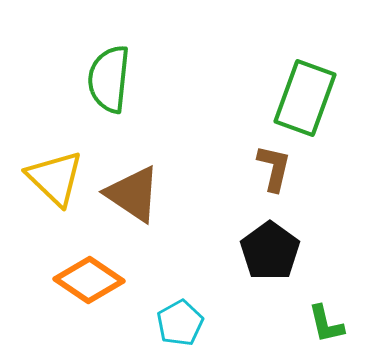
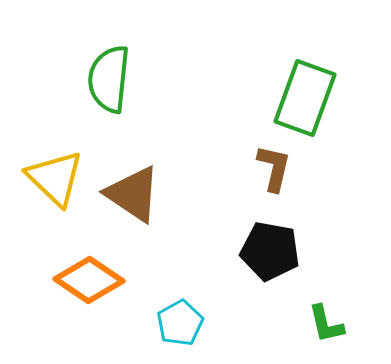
black pentagon: rotated 26 degrees counterclockwise
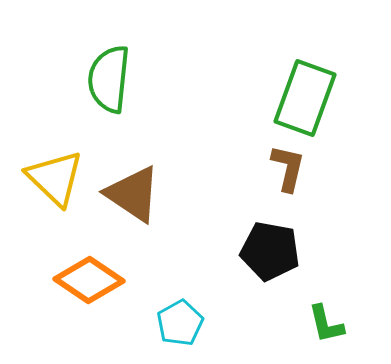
brown L-shape: moved 14 px right
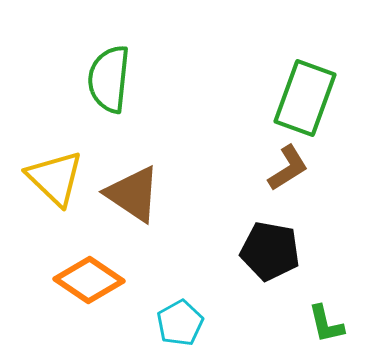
brown L-shape: rotated 45 degrees clockwise
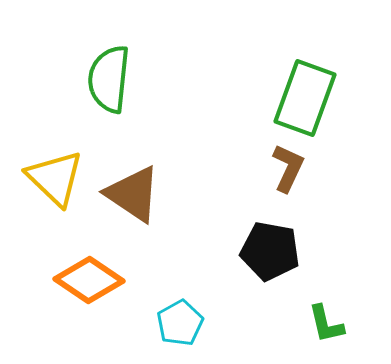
brown L-shape: rotated 33 degrees counterclockwise
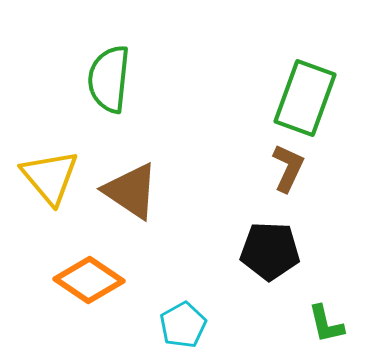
yellow triangle: moved 5 px left, 1 px up; rotated 6 degrees clockwise
brown triangle: moved 2 px left, 3 px up
black pentagon: rotated 8 degrees counterclockwise
cyan pentagon: moved 3 px right, 2 px down
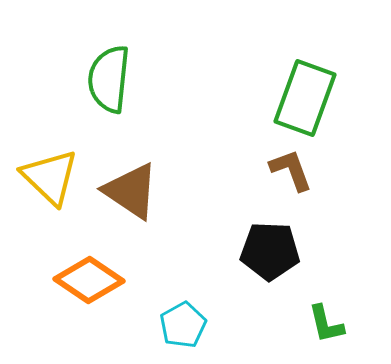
brown L-shape: moved 3 px right, 2 px down; rotated 45 degrees counterclockwise
yellow triangle: rotated 6 degrees counterclockwise
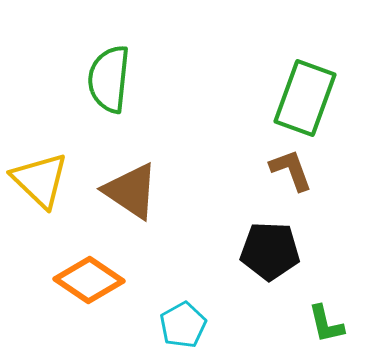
yellow triangle: moved 10 px left, 3 px down
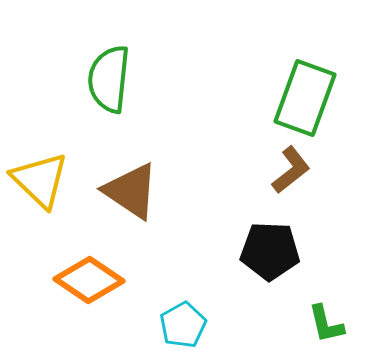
brown L-shape: rotated 72 degrees clockwise
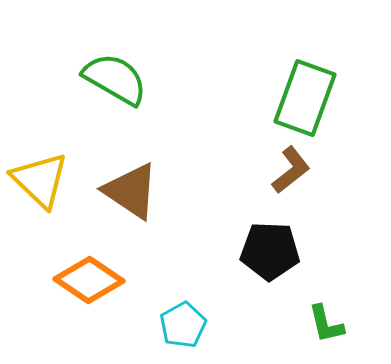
green semicircle: moved 6 px right; rotated 114 degrees clockwise
